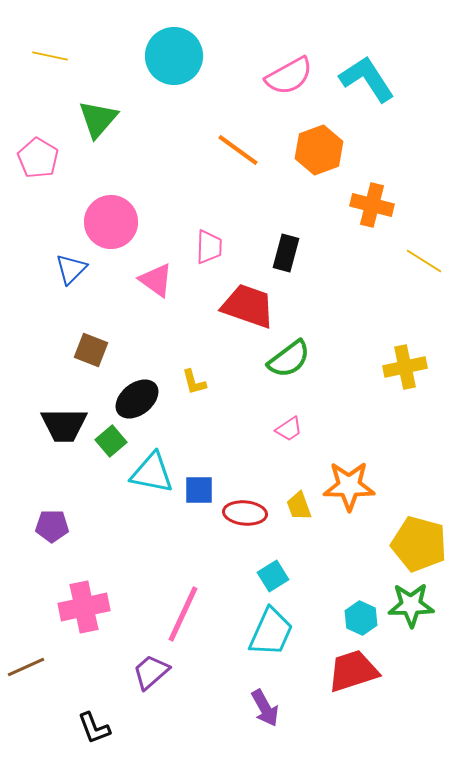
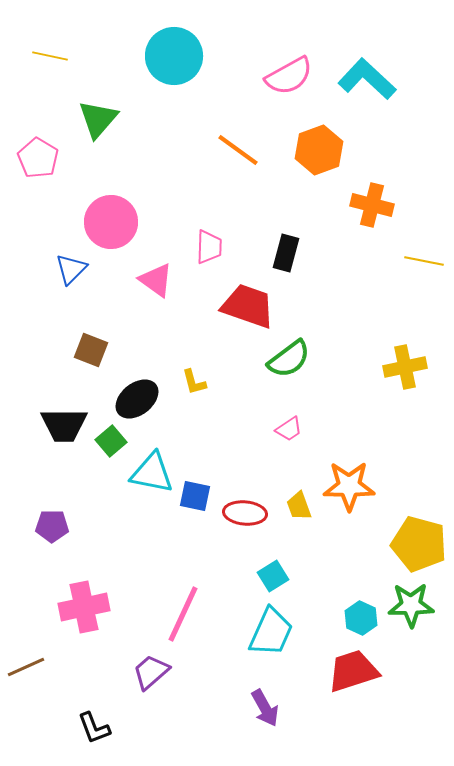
cyan L-shape at (367, 79): rotated 14 degrees counterclockwise
yellow line at (424, 261): rotated 21 degrees counterclockwise
blue square at (199, 490): moved 4 px left, 6 px down; rotated 12 degrees clockwise
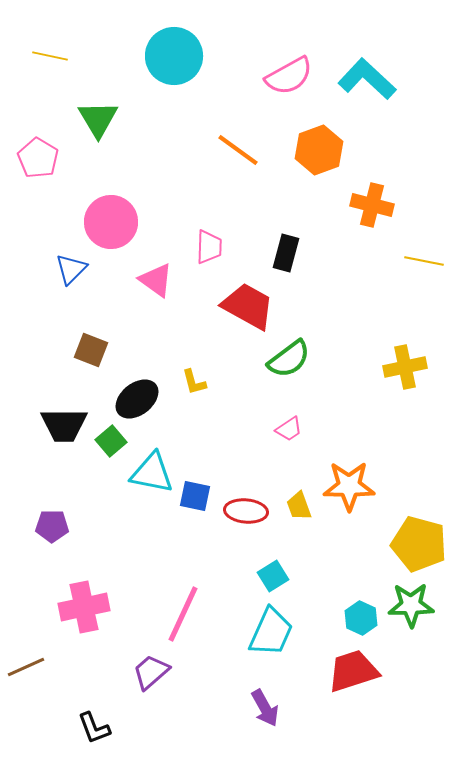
green triangle at (98, 119): rotated 12 degrees counterclockwise
red trapezoid at (248, 306): rotated 10 degrees clockwise
red ellipse at (245, 513): moved 1 px right, 2 px up
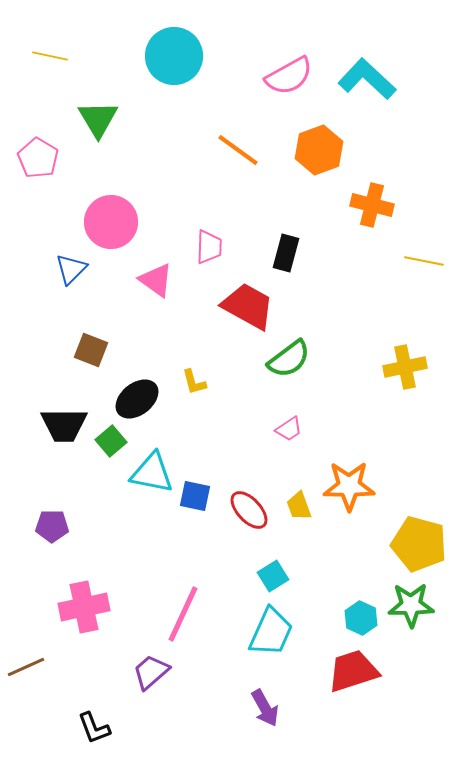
red ellipse at (246, 511): moved 3 px right, 1 px up; rotated 42 degrees clockwise
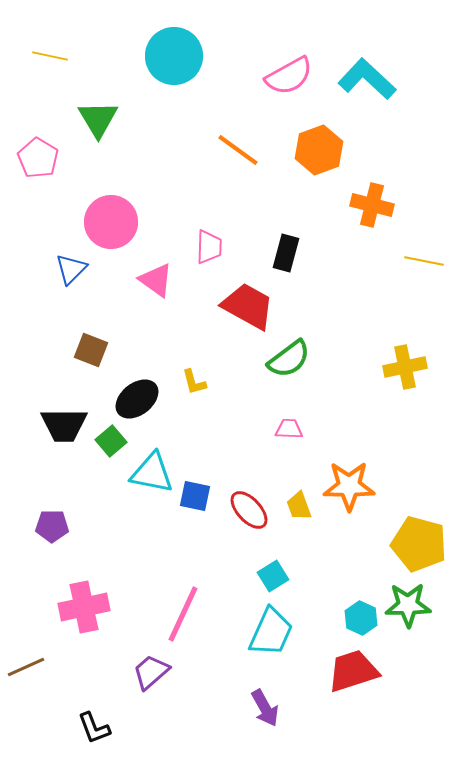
pink trapezoid at (289, 429): rotated 144 degrees counterclockwise
green star at (411, 605): moved 3 px left
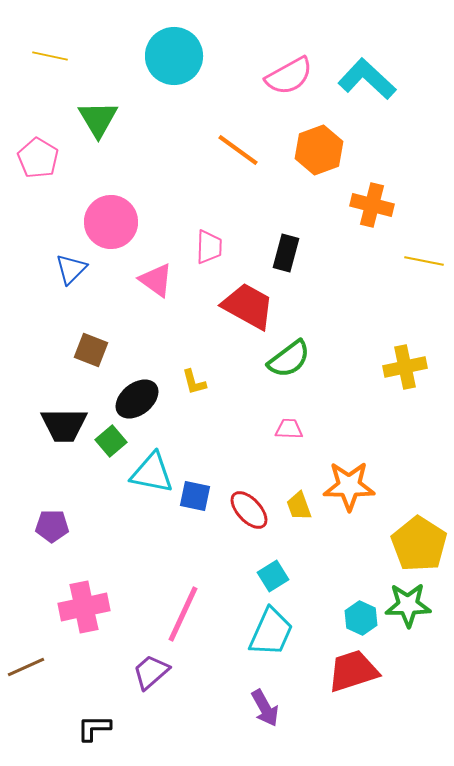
yellow pentagon at (419, 544): rotated 18 degrees clockwise
black L-shape at (94, 728): rotated 111 degrees clockwise
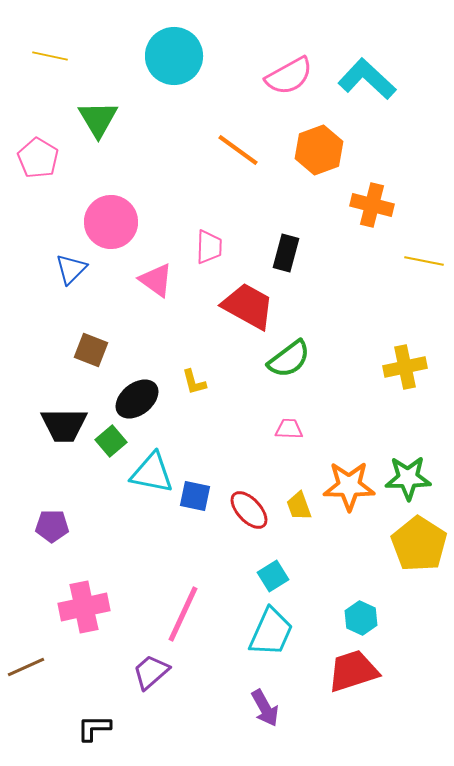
green star at (408, 605): moved 127 px up
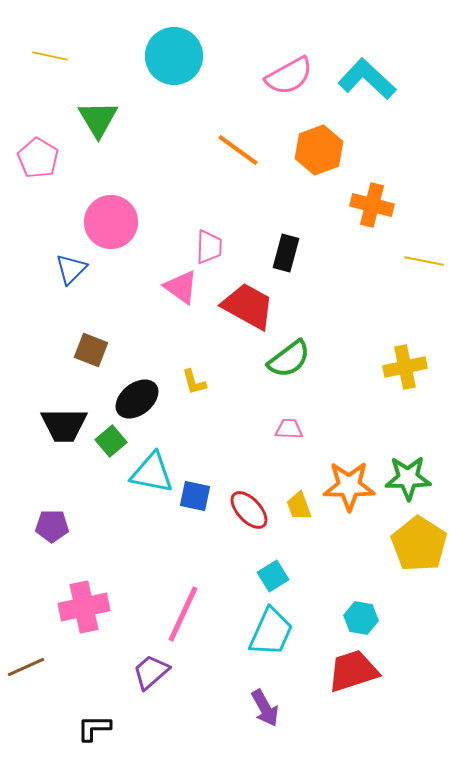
pink triangle at (156, 280): moved 25 px right, 7 px down
cyan hexagon at (361, 618): rotated 16 degrees counterclockwise
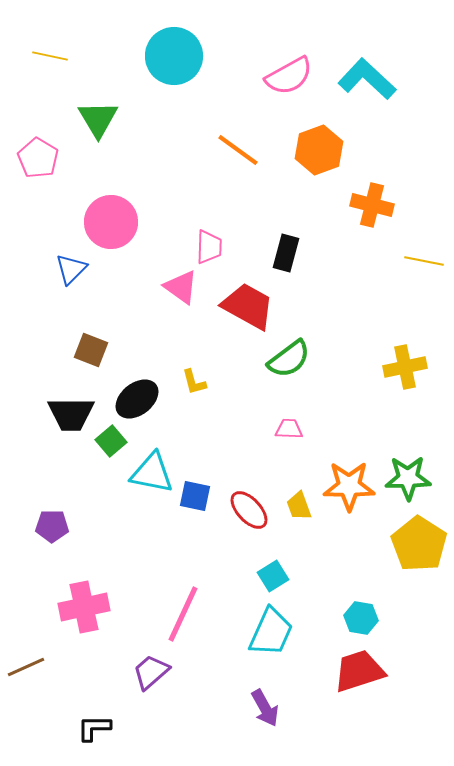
black trapezoid at (64, 425): moved 7 px right, 11 px up
red trapezoid at (353, 671): moved 6 px right
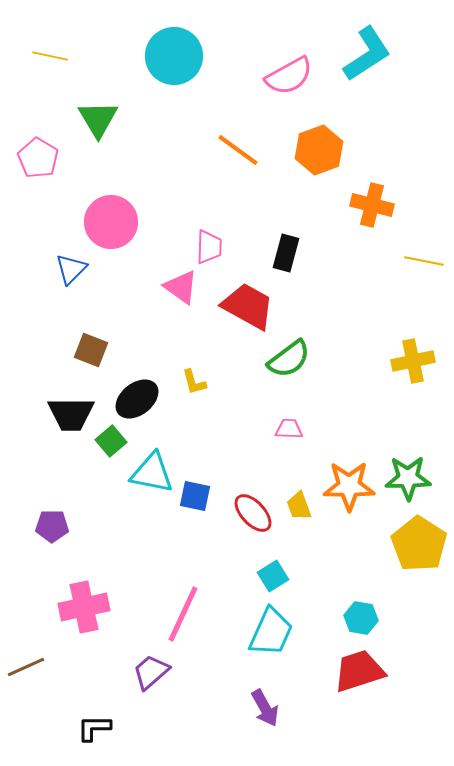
cyan L-shape at (367, 79): moved 25 px up; rotated 104 degrees clockwise
yellow cross at (405, 367): moved 8 px right, 6 px up
red ellipse at (249, 510): moved 4 px right, 3 px down
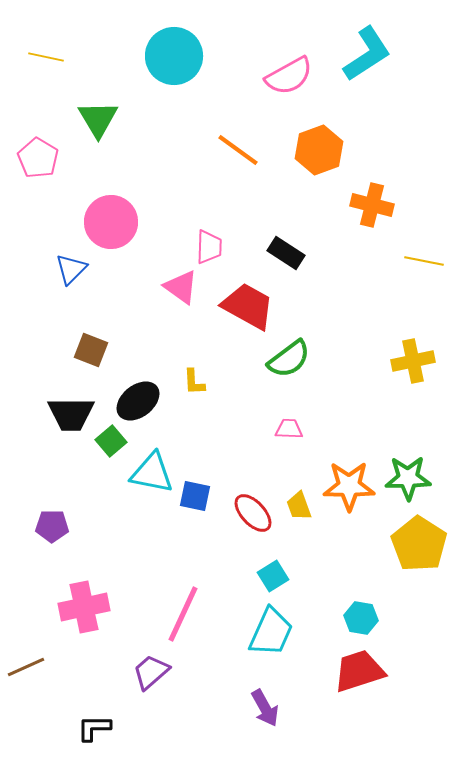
yellow line at (50, 56): moved 4 px left, 1 px down
black rectangle at (286, 253): rotated 72 degrees counterclockwise
yellow L-shape at (194, 382): rotated 12 degrees clockwise
black ellipse at (137, 399): moved 1 px right, 2 px down
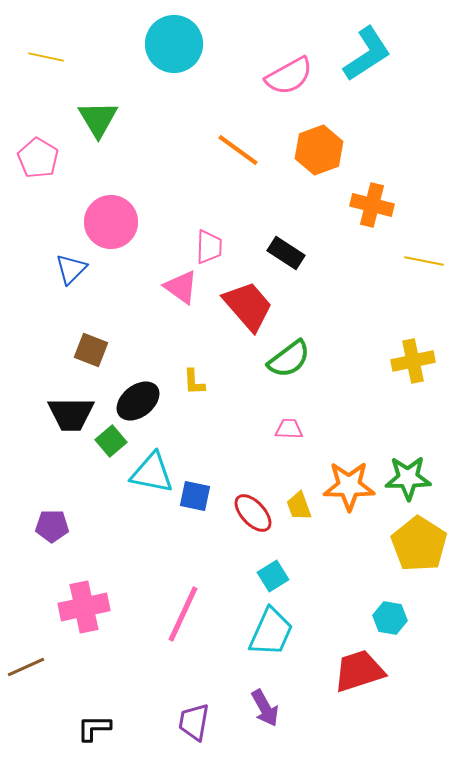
cyan circle at (174, 56): moved 12 px up
red trapezoid at (248, 306): rotated 20 degrees clockwise
cyan hexagon at (361, 618): moved 29 px right
purple trapezoid at (151, 672): moved 43 px right, 50 px down; rotated 39 degrees counterclockwise
